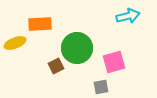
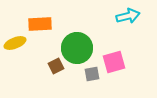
gray square: moved 9 px left, 13 px up
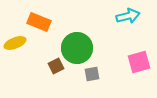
orange rectangle: moved 1 px left, 2 px up; rotated 25 degrees clockwise
pink square: moved 25 px right
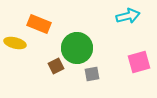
orange rectangle: moved 2 px down
yellow ellipse: rotated 35 degrees clockwise
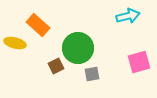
orange rectangle: moved 1 px left, 1 px down; rotated 20 degrees clockwise
green circle: moved 1 px right
